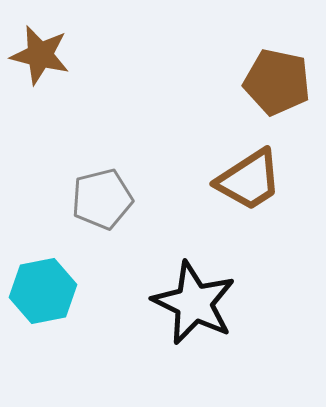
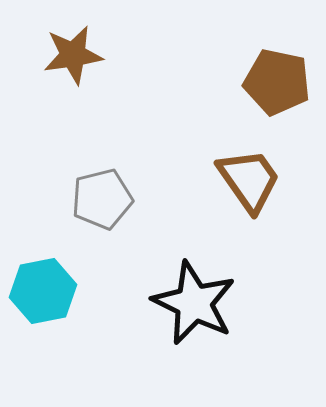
brown star: moved 33 px right; rotated 22 degrees counterclockwise
brown trapezoid: rotated 92 degrees counterclockwise
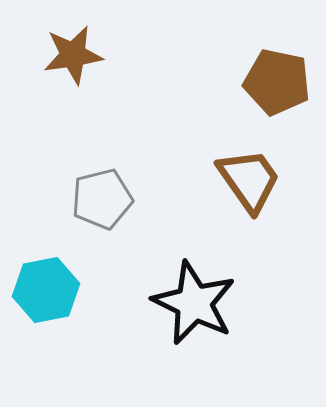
cyan hexagon: moved 3 px right, 1 px up
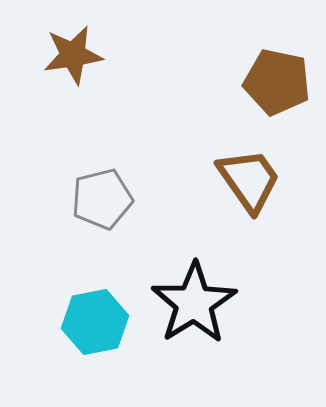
cyan hexagon: moved 49 px right, 32 px down
black star: rotated 14 degrees clockwise
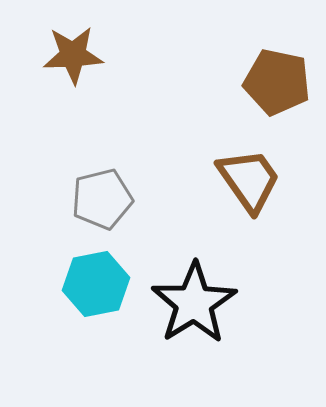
brown star: rotated 6 degrees clockwise
cyan hexagon: moved 1 px right, 38 px up
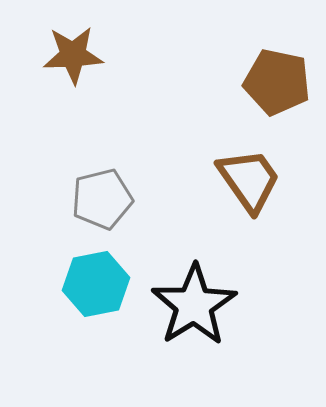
black star: moved 2 px down
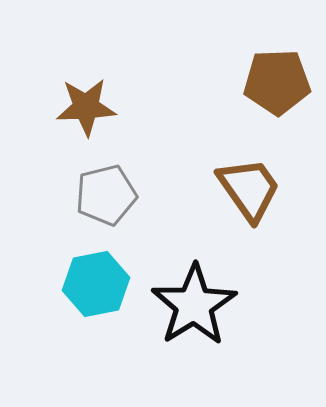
brown star: moved 13 px right, 52 px down
brown pentagon: rotated 14 degrees counterclockwise
brown trapezoid: moved 9 px down
gray pentagon: moved 4 px right, 4 px up
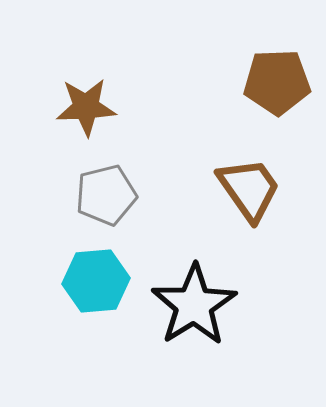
cyan hexagon: moved 3 px up; rotated 6 degrees clockwise
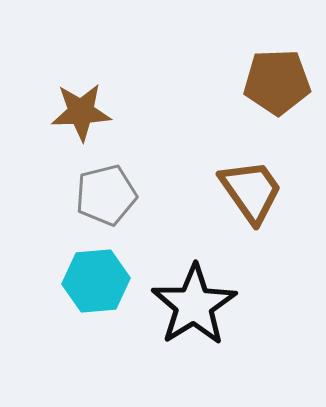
brown star: moved 5 px left, 5 px down
brown trapezoid: moved 2 px right, 2 px down
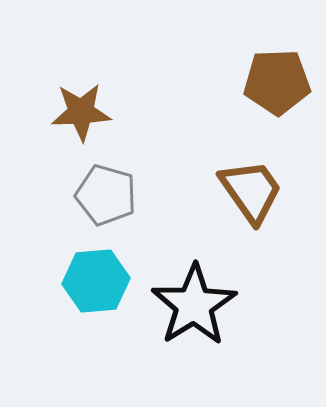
gray pentagon: rotated 30 degrees clockwise
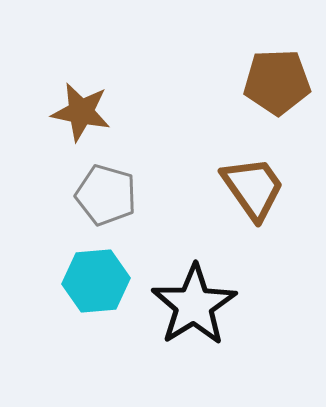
brown star: rotated 14 degrees clockwise
brown trapezoid: moved 2 px right, 3 px up
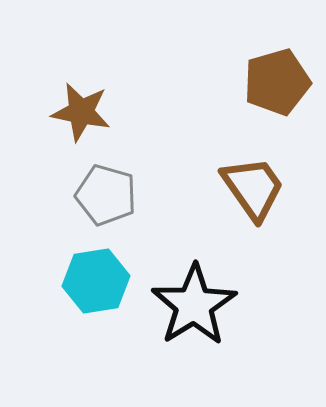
brown pentagon: rotated 14 degrees counterclockwise
cyan hexagon: rotated 4 degrees counterclockwise
